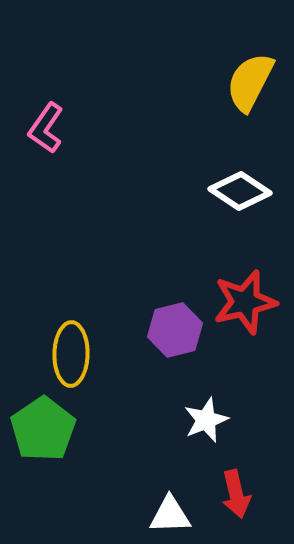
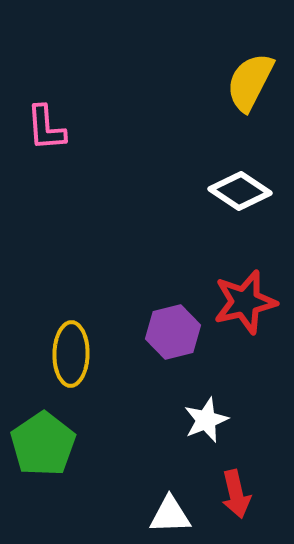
pink L-shape: rotated 39 degrees counterclockwise
purple hexagon: moved 2 px left, 2 px down
green pentagon: moved 15 px down
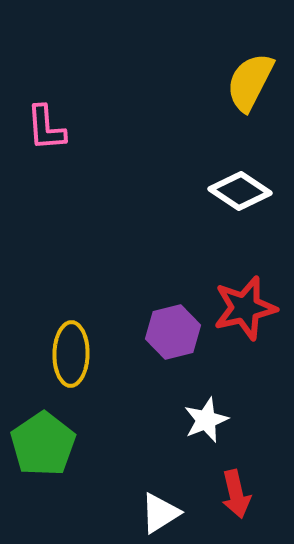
red star: moved 6 px down
white triangle: moved 10 px left, 2 px up; rotated 30 degrees counterclockwise
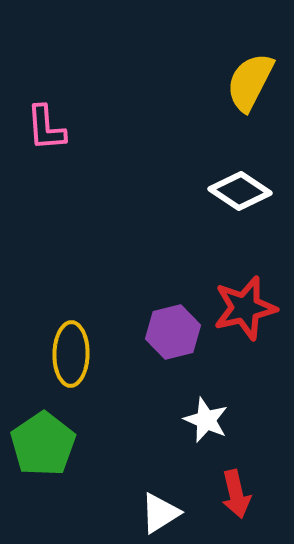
white star: rotated 27 degrees counterclockwise
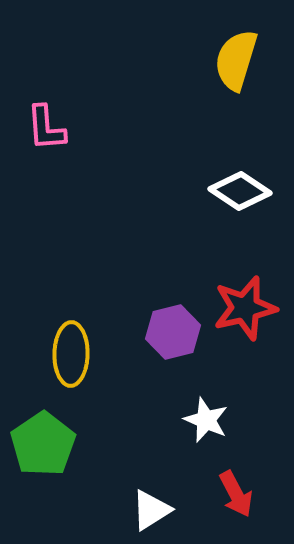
yellow semicircle: moved 14 px left, 22 px up; rotated 10 degrees counterclockwise
red arrow: rotated 15 degrees counterclockwise
white triangle: moved 9 px left, 3 px up
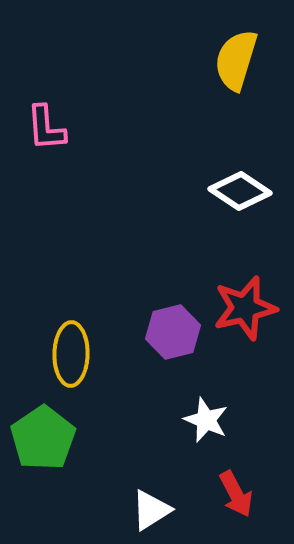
green pentagon: moved 6 px up
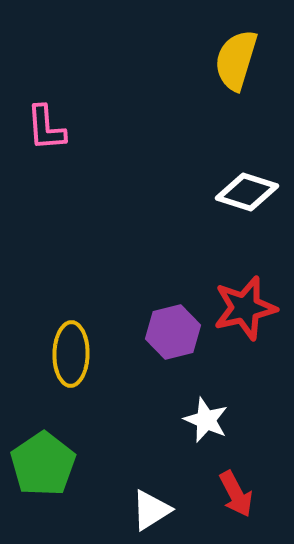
white diamond: moved 7 px right, 1 px down; rotated 16 degrees counterclockwise
green pentagon: moved 26 px down
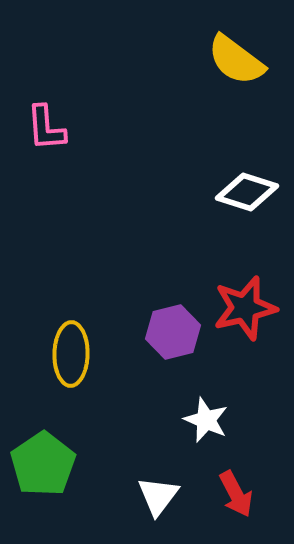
yellow semicircle: rotated 70 degrees counterclockwise
white triangle: moved 7 px right, 14 px up; rotated 21 degrees counterclockwise
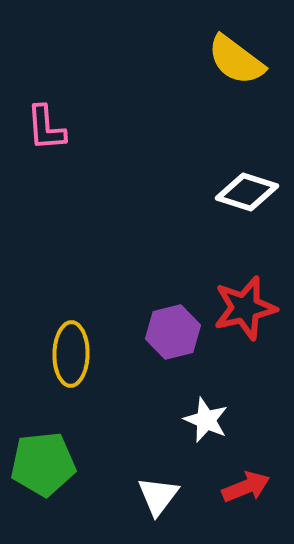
green pentagon: rotated 28 degrees clockwise
red arrow: moved 10 px right, 7 px up; rotated 84 degrees counterclockwise
